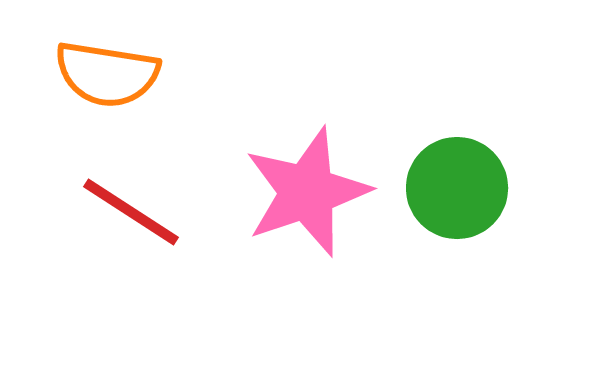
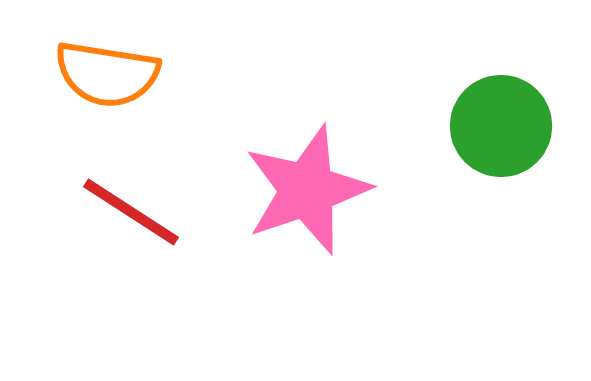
green circle: moved 44 px right, 62 px up
pink star: moved 2 px up
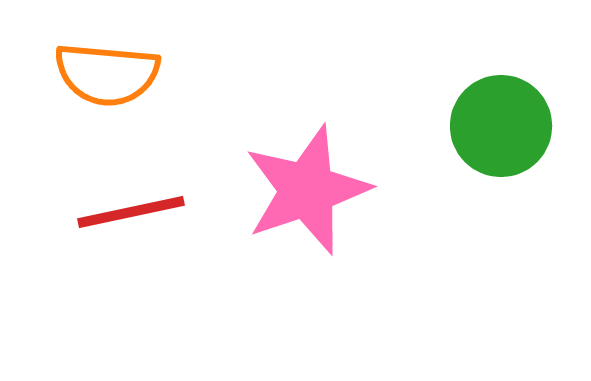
orange semicircle: rotated 4 degrees counterclockwise
red line: rotated 45 degrees counterclockwise
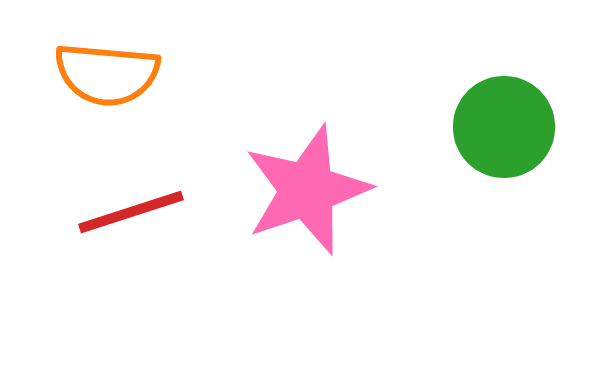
green circle: moved 3 px right, 1 px down
red line: rotated 6 degrees counterclockwise
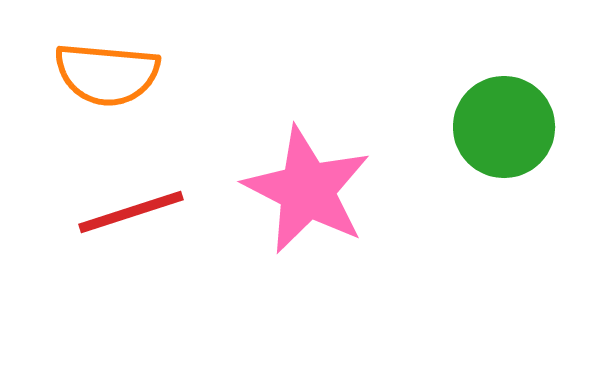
pink star: rotated 26 degrees counterclockwise
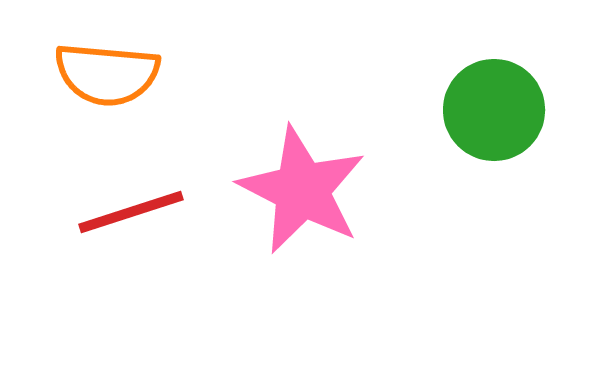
green circle: moved 10 px left, 17 px up
pink star: moved 5 px left
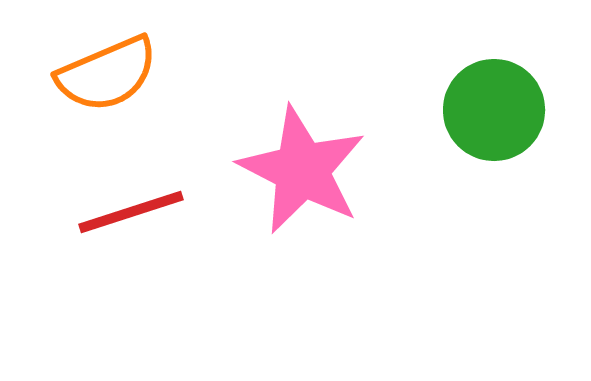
orange semicircle: rotated 28 degrees counterclockwise
pink star: moved 20 px up
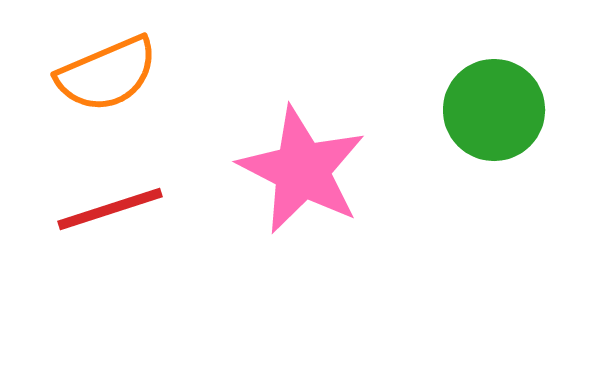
red line: moved 21 px left, 3 px up
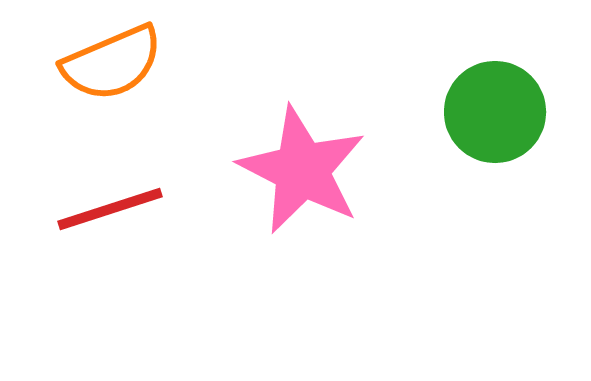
orange semicircle: moved 5 px right, 11 px up
green circle: moved 1 px right, 2 px down
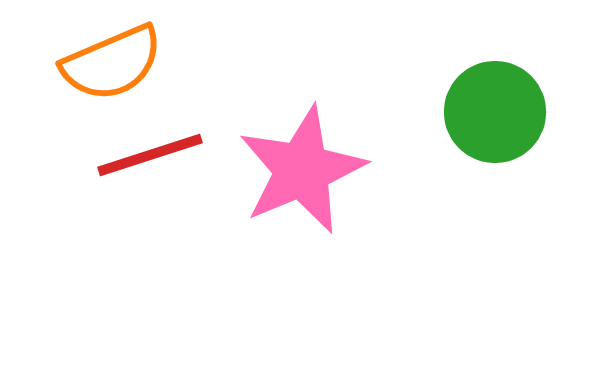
pink star: rotated 22 degrees clockwise
red line: moved 40 px right, 54 px up
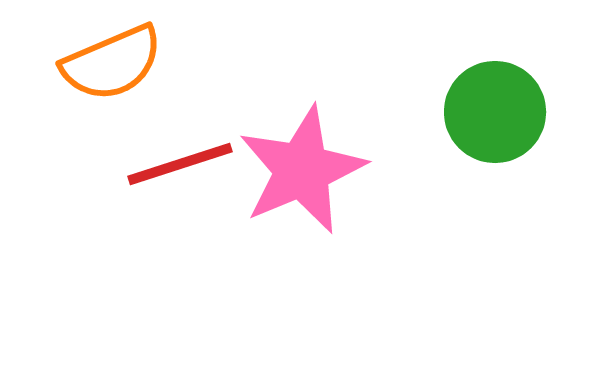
red line: moved 30 px right, 9 px down
